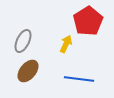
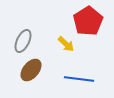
yellow arrow: rotated 108 degrees clockwise
brown ellipse: moved 3 px right, 1 px up
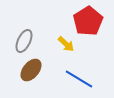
gray ellipse: moved 1 px right
blue line: rotated 24 degrees clockwise
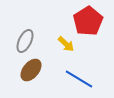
gray ellipse: moved 1 px right
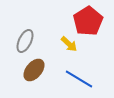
yellow arrow: moved 3 px right
brown ellipse: moved 3 px right
